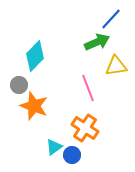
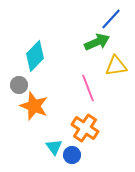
cyan triangle: rotated 30 degrees counterclockwise
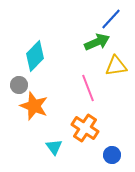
blue circle: moved 40 px right
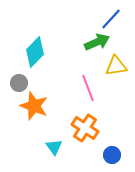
cyan diamond: moved 4 px up
gray circle: moved 2 px up
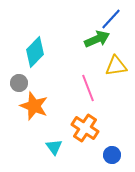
green arrow: moved 3 px up
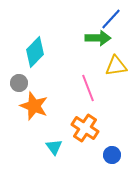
green arrow: moved 1 px right, 1 px up; rotated 25 degrees clockwise
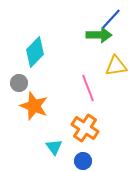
green arrow: moved 1 px right, 3 px up
blue circle: moved 29 px left, 6 px down
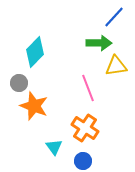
blue line: moved 3 px right, 2 px up
green arrow: moved 8 px down
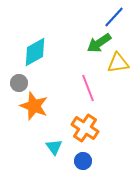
green arrow: rotated 145 degrees clockwise
cyan diamond: rotated 16 degrees clockwise
yellow triangle: moved 2 px right, 3 px up
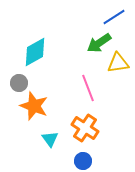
blue line: rotated 15 degrees clockwise
cyan triangle: moved 4 px left, 8 px up
